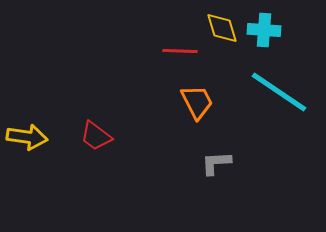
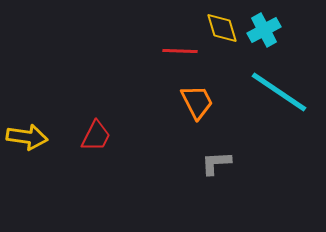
cyan cross: rotated 32 degrees counterclockwise
red trapezoid: rotated 100 degrees counterclockwise
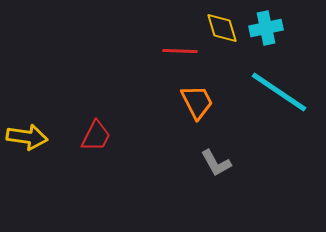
cyan cross: moved 2 px right, 2 px up; rotated 16 degrees clockwise
gray L-shape: rotated 116 degrees counterclockwise
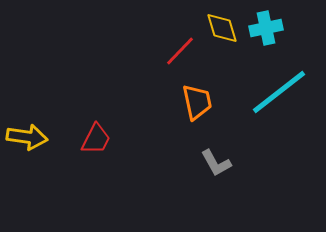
red line: rotated 48 degrees counterclockwise
cyan line: rotated 72 degrees counterclockwise
orange trapezoid: rotated 15 degrees clockwise
red trapezoid: moved 3 px down
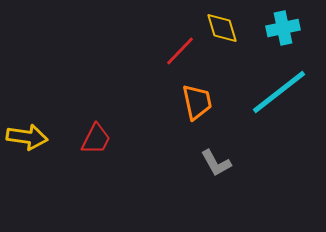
cyan cross: moved 17 px right
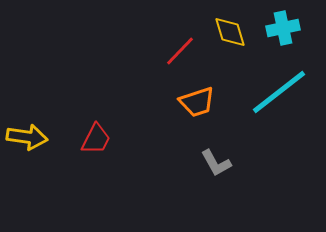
yellow diamond: moved 8 px right, 4 px down
orange trapezoid: rotated 84 degrees clockwise
